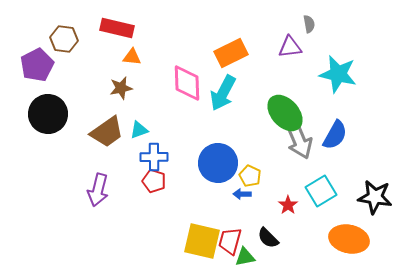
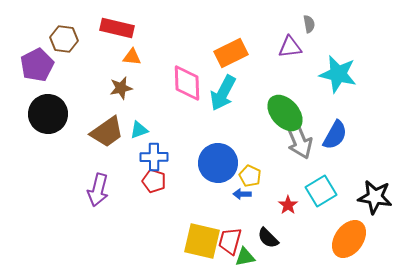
orange ellipse: rotated 66 degrees counterclockwise
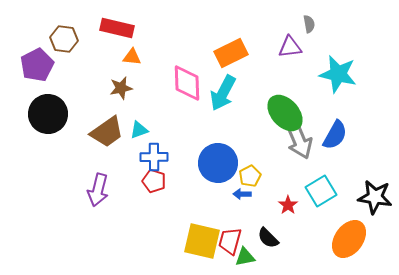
yellow pentagon: rotated 20 degrees clockwise
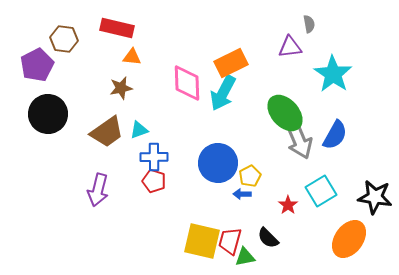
orange rectangle: moved 10 px down
cyan star: moved 5 px left; rotated 21 degrees clockwise
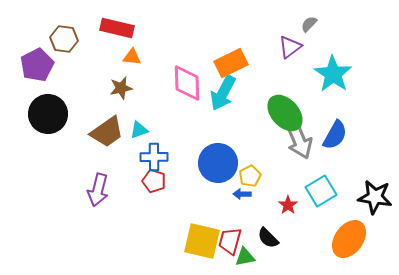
gray semicircle: rotated 126 degrees counterclockwise
purple triangle: rotated 30 degrees counterclockwise
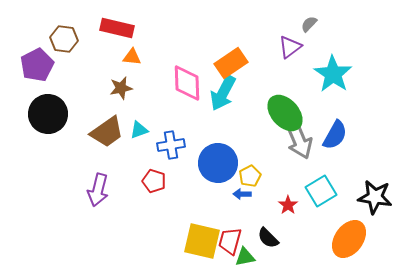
orange rectangle: rotated 8 degrees counterclockwise
blue cross: moved 17 px right, 12 px up; rotated 8 degrees counterclockwise
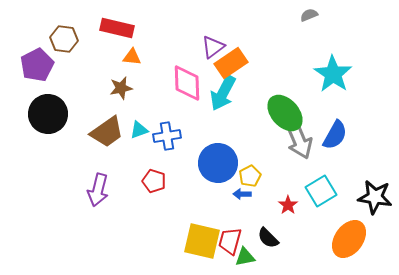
gray semicircle: moved 9 px up; rotated 24 degrees clockwise
purple triangle: moved 77 px left
blue cross: moved 4 px left, 9 px up
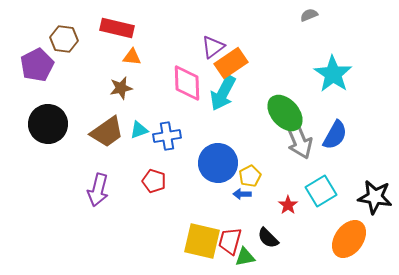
black circle: moved 10 px down
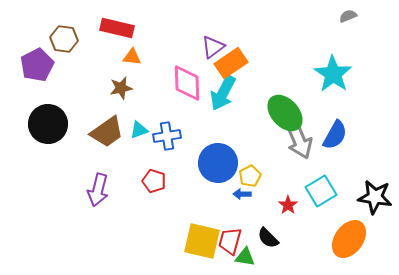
gray semicircle: moved 39 px right, 1 px down
green triangle: rotated 20 degrees clockwise
